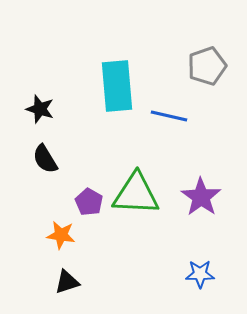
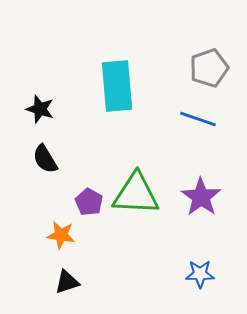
gray pentagon: moved 2 px right, 2 px down
blue line: moved 29 px right, 3 px down; rotated 6 degrees clockwise
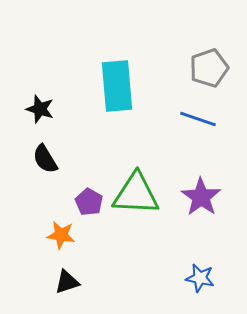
blue star: moved 4 px down; rotated 12 degrees clockwise
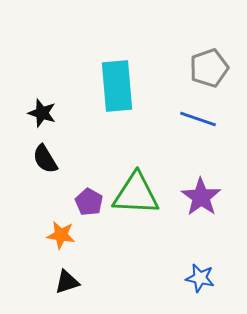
black star: moved 2 px right, 4 px down
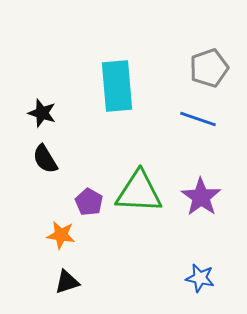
green triangle: moved 3 px right, 2 px up
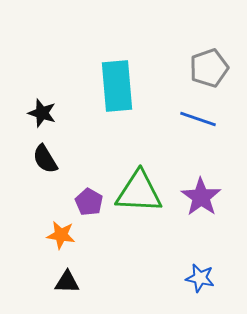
black triangle: rotated 20 degrees clockwise
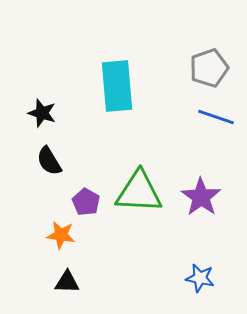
blue line: moved 18 px right, 2 px up
black semicircle: moved 4 px right, 2 px down
purple pentagon: moved 3 px left
